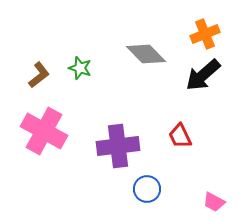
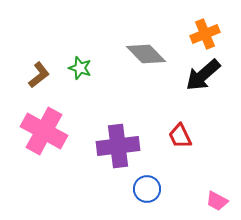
pink trapezoid: moved 3 px right, 1 px up
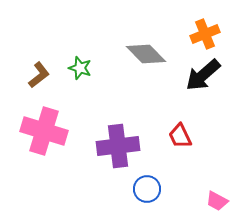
pink cross: rotated 12 degrees counterclockwise
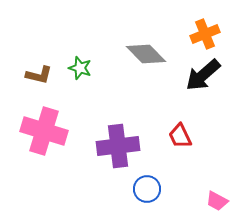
brown L-shape: rotated 52 degrees clockwise
